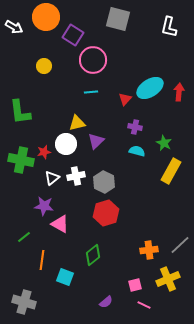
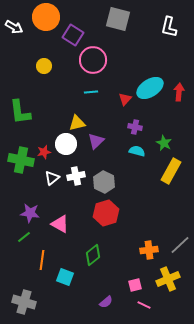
purple star: moved 14 px left, 7 px down
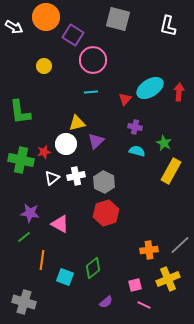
white L-shape: moved 1 px left, 1 px up
green diamond: moved 13 px down
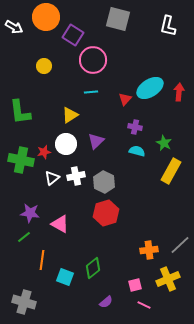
yellow triangle: moved 7 px left, 8 px up; rotated 18 degrees counterclockwise
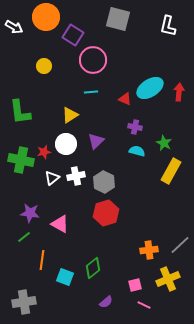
red triangle: rotated 48 degrees counterclockwise
gray cross: rotated 25 degrees counterclockwise
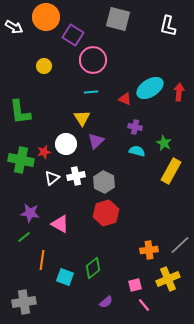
yellow triangle: moved 12 px right, 3 px down; rotated 30 degrees counterclockwise
pink line: rotated 24 degrees clockwise
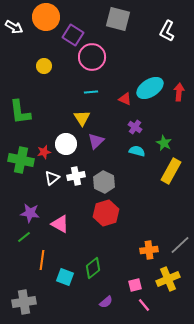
white L-shape: moved 1 px left, 5 px down; rotated 15 degrees clockwise
pink circle: moved 1 px left, 3 px up
purple cross: rotated 24 degrees clockwise
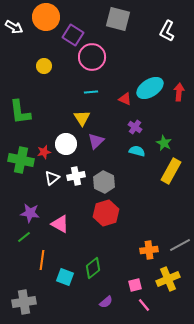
gray line: rotated 15 degrees clockwise
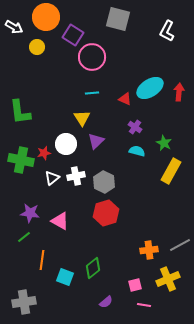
yellow circle: moved 7 px left, 19 px up
cyan line: moved 1 px right, 1 px down
red star: moved 1 px down
pink triangle: moved 3 px up
pink line: rotated 40 degrees counterclockwise
